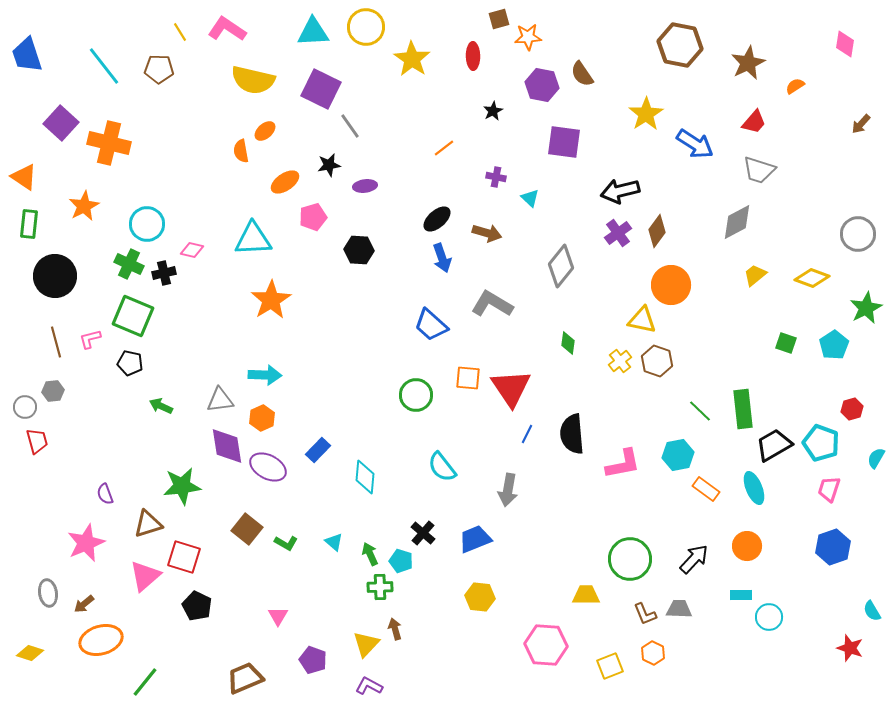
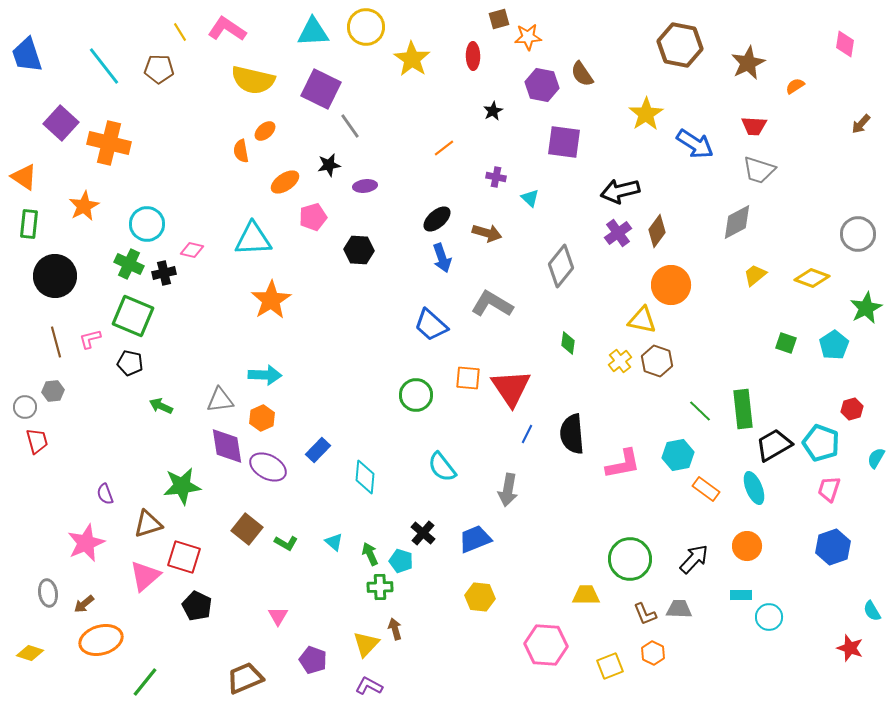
red trapezoid at (754, 122): moved 4 px down; rotated 52 degrees clockwise
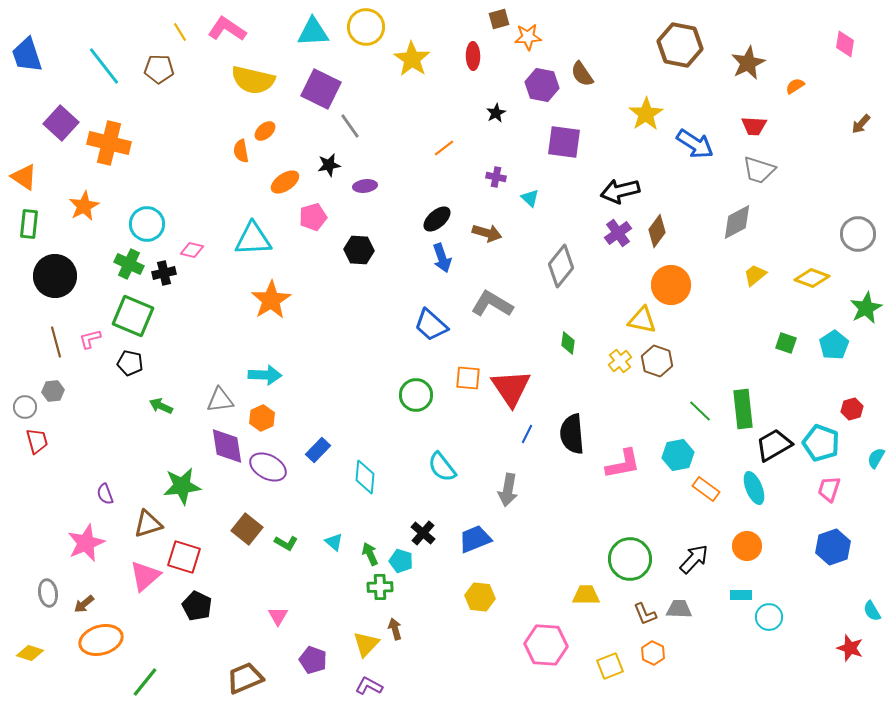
black star at (493, 111): moved 3 px right, 2 px down
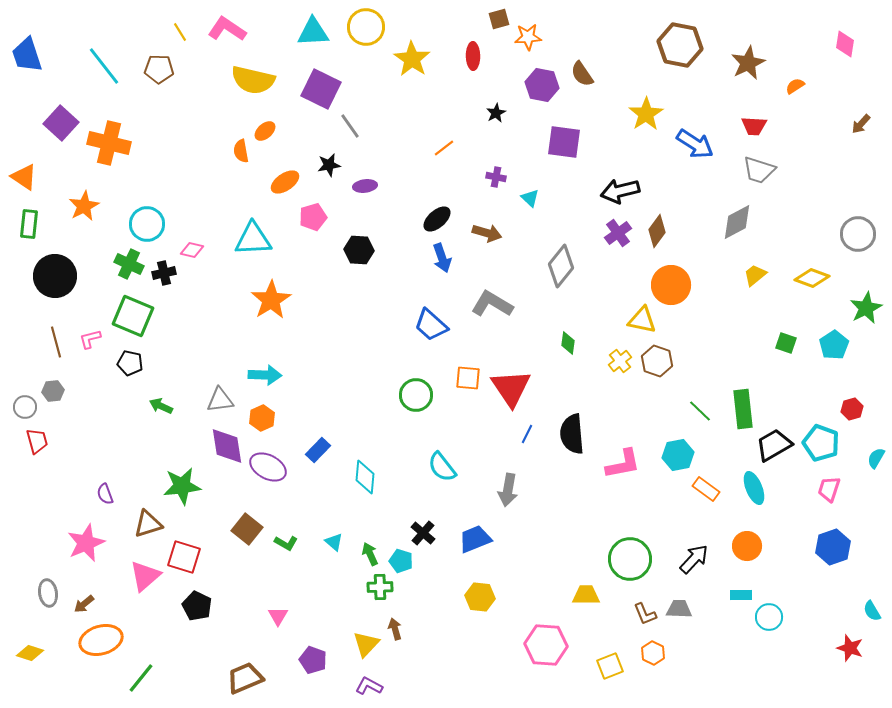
green line at (145, 682): moved 4 px left, 4 px up
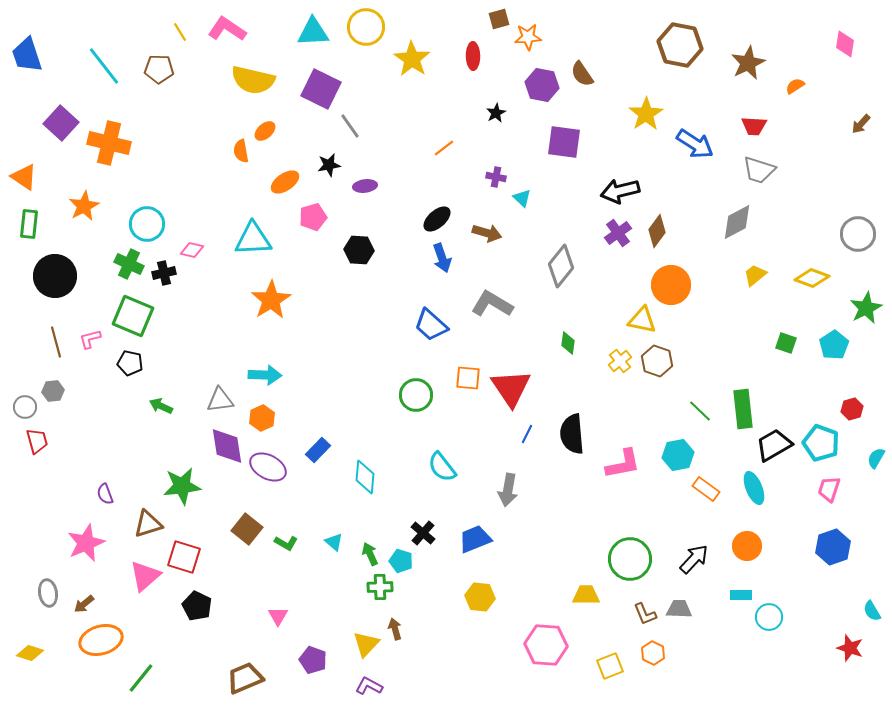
cyan triangle at (530, 198): moved 8 px left
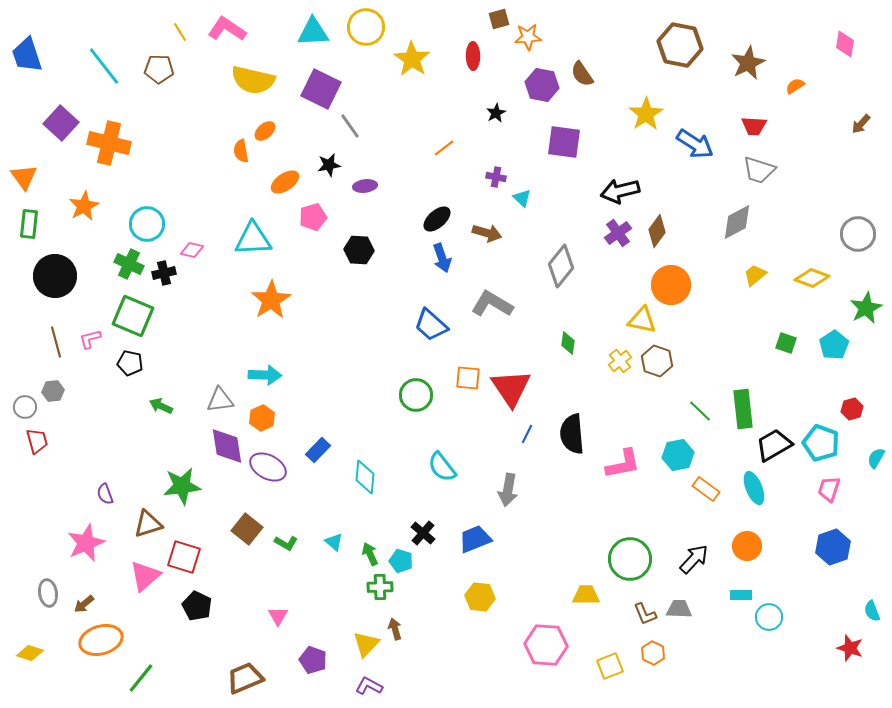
orange triangle at (24, 177): rotated 20 degrees clockwise
cyan semicircle at (872, 611): rotated 10 degrees clockwise
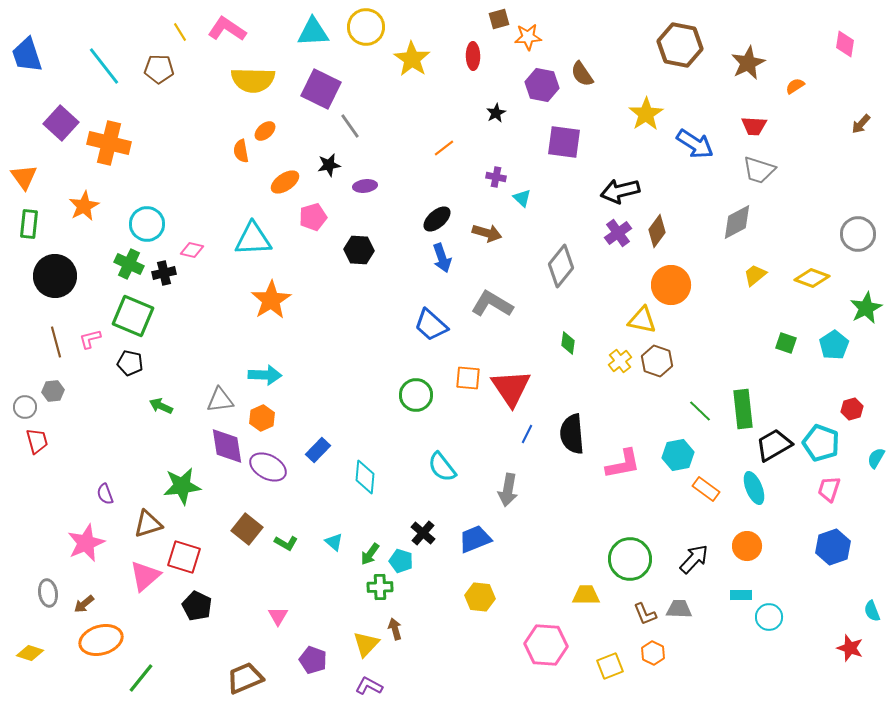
yellow semicircle at (253, 80): rotated 12 degrees counterclockwise
green arrow at (370, 554): rotated 120 degrees counterclockwise
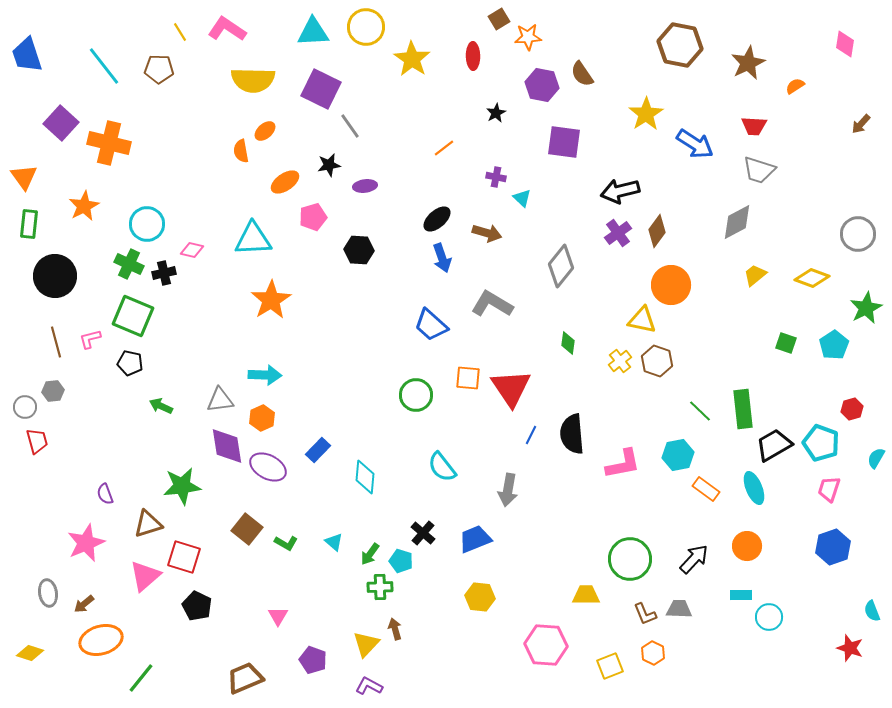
brown square at (499, 19): rotated 15 degrees counterclockwise
blue line at (527, 434): moved 4 px right, 1 px down
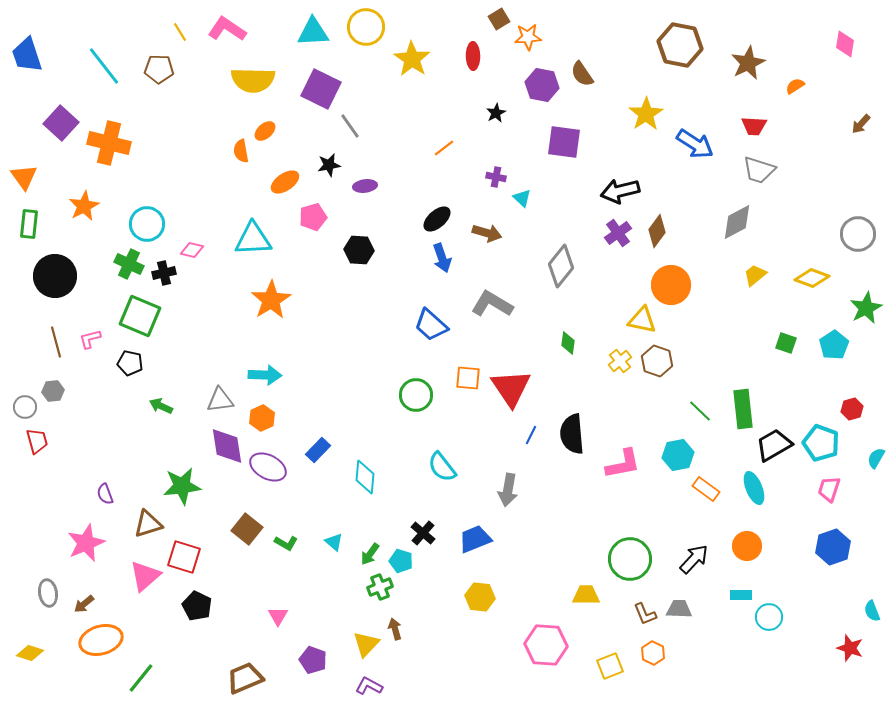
green square at (133, 316): moved 7 px right
green cross at (380, 587): rotated 20 degrees counterclockwise
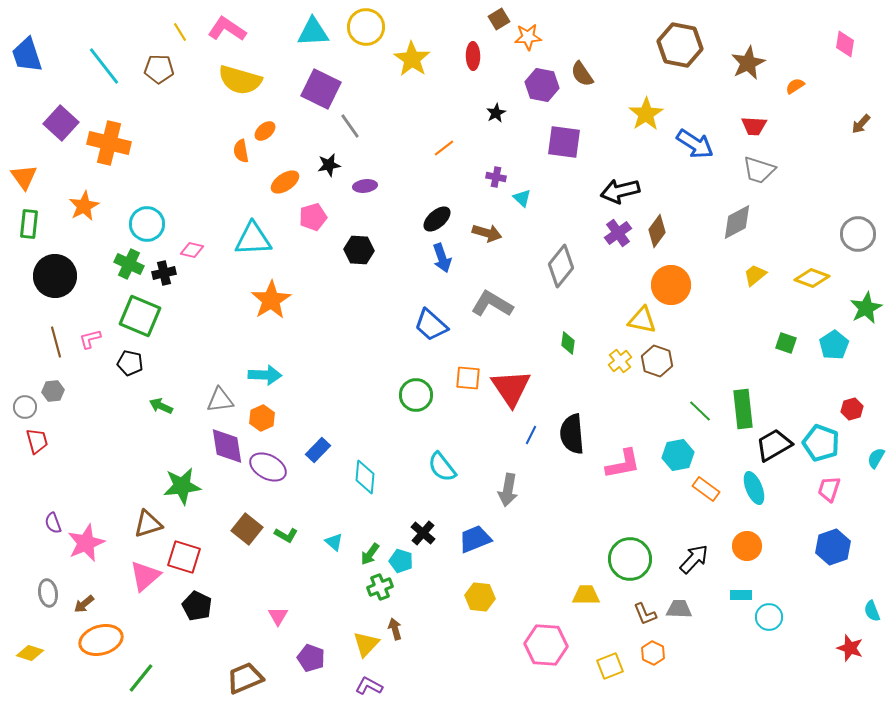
yellow semicircle at (253, 80): moved 13 px left; rotated 15 degrees clockwise
purple semicircle at (105, 494): moved 52 px left, 29 px down
green L-shape at (286, 543): moved 8 px up
purple pentagon at (313, 660): moved 2 px left, 2 px up
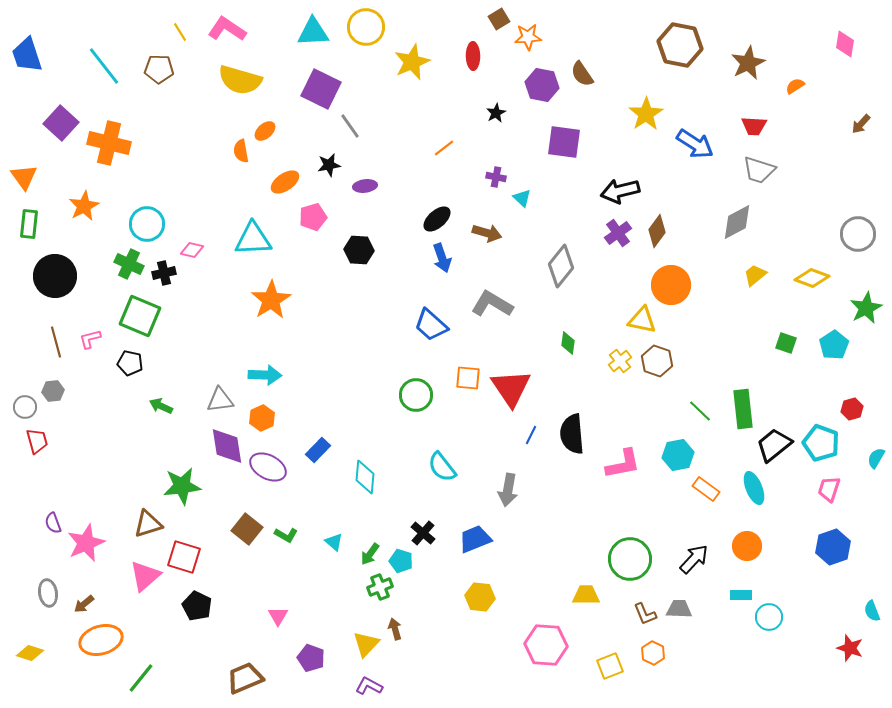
yellow star at (412, 59): moved 3 px down; rotated 15 degrees clockwise
black trapezoid at (774, 445): rotated 9 degrees counterclockwise
